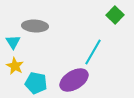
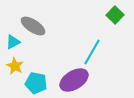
gray ellipse: moved 2 px left; rotated 30 degrees clockwise
cyan triangle: rotated 35 degrees clockwise
cyan line: moved 1 px left
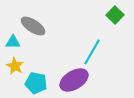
cyan triangle: rotated 28 degrees clockwise
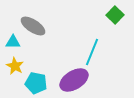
cyan line: rotated 8 degrees counterclockwise
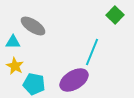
cyan pentagon: moved 2 px left, 1 px down
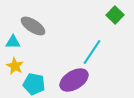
cyan line: rotated 12 degrees clockwise
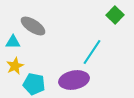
yellow star: rotated 18 degrees clockwise
purple ellipse: rotated 20 degrees clockwise
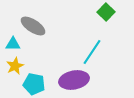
green square: moved 9 px left, 3 px up
cyan triangle: moved 2 px down
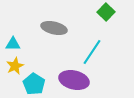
gray ellipse: moved 21 px right, 2 px down; rotated 20 degrees counterclockwise
purple ellipse: rotated 24 degrees clockwise
cyan pentagon: rotated 20 degrees clockwise
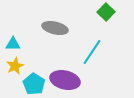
gray ellipse: moved 1 px right
purple ellipse: moved 9 px left
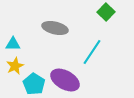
purple ellipse: rotated 16 degrees clockwise
